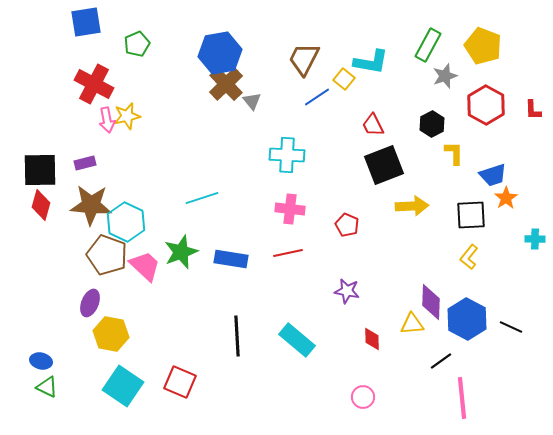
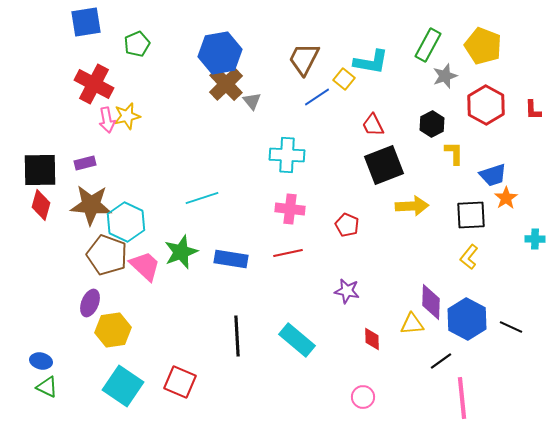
yellow hexagon at (111, 334): moved 2 px right, 4 px up; rotated 20 degrees counterclockwise
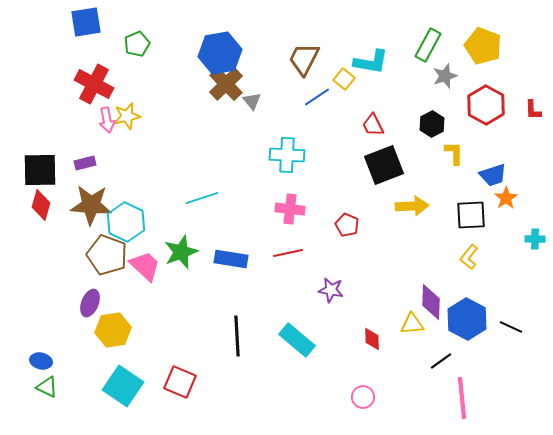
purple star at (347, 291): moved 16 px left, 1 px up
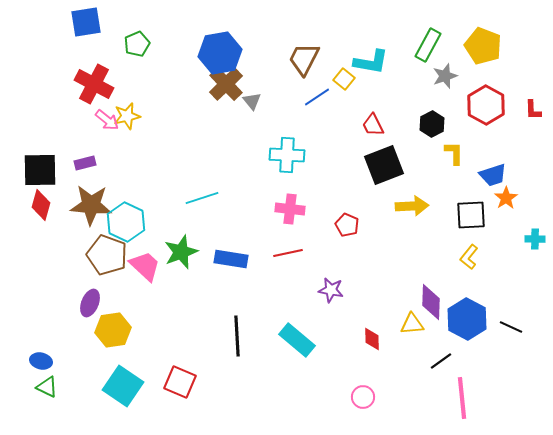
pink arrow at (107, 120): rotated 40 degrees counterclockwise
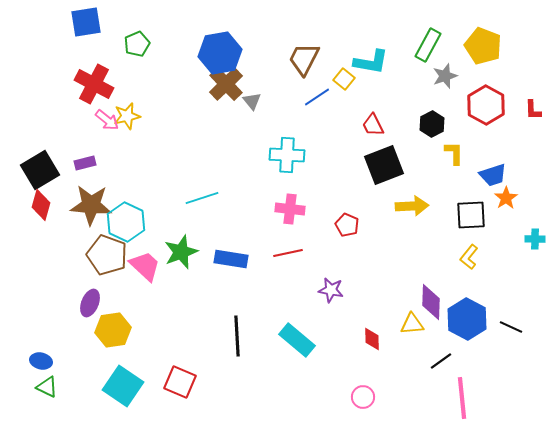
black square at (40, 170): rotated 30 degrees counterclockwise
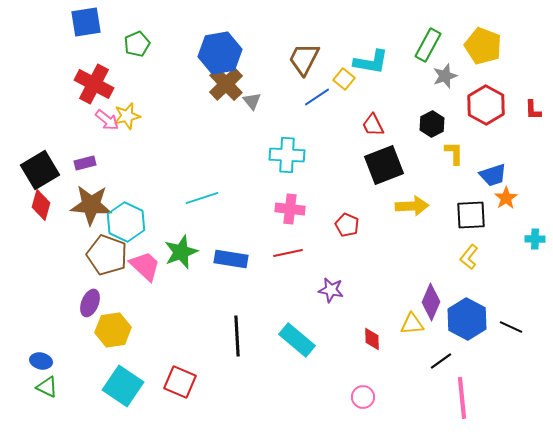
purple diamond at (431, 302): rotated 21 degrees clockwise
